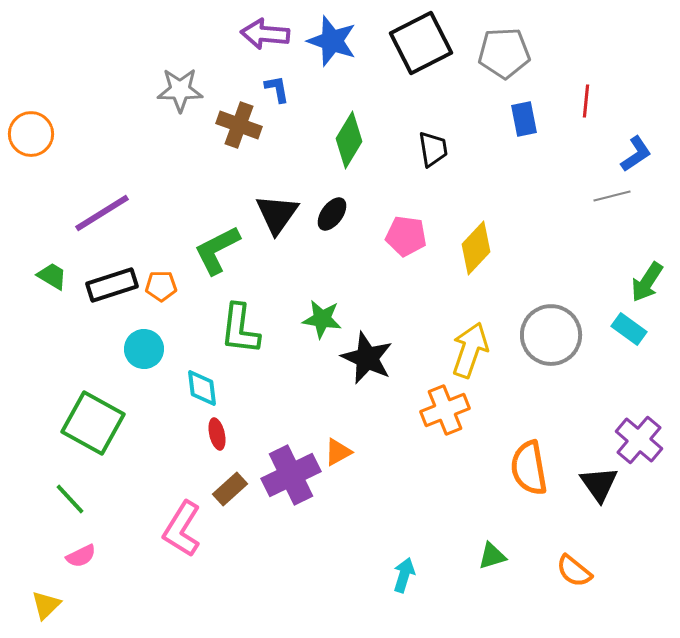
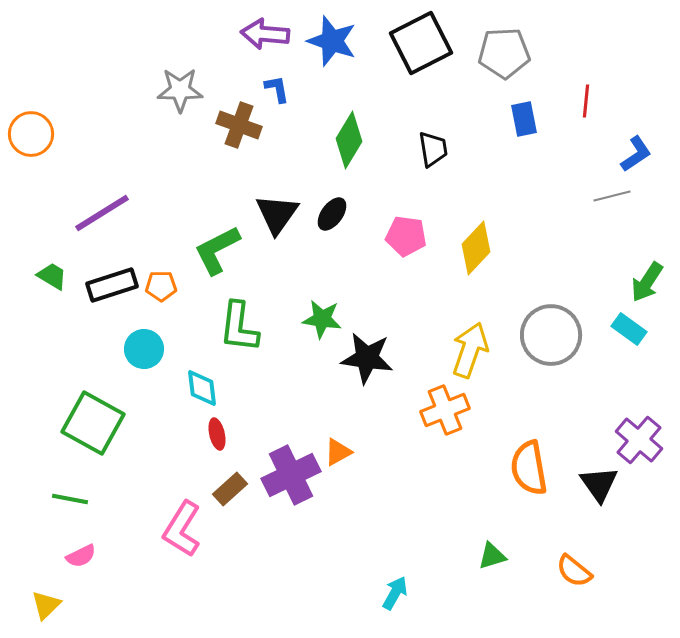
green L-shape at (240, 329): moved 1 px left, 2 px up
black star at (367, 358): rotated 16 degrees counterclockwise
green line at (70, 499): rotated 36 degrees counterclockwise
cyan arrow at (404, 575): moved 9 px left, 18 px down; rotated 12 degrees clockwise
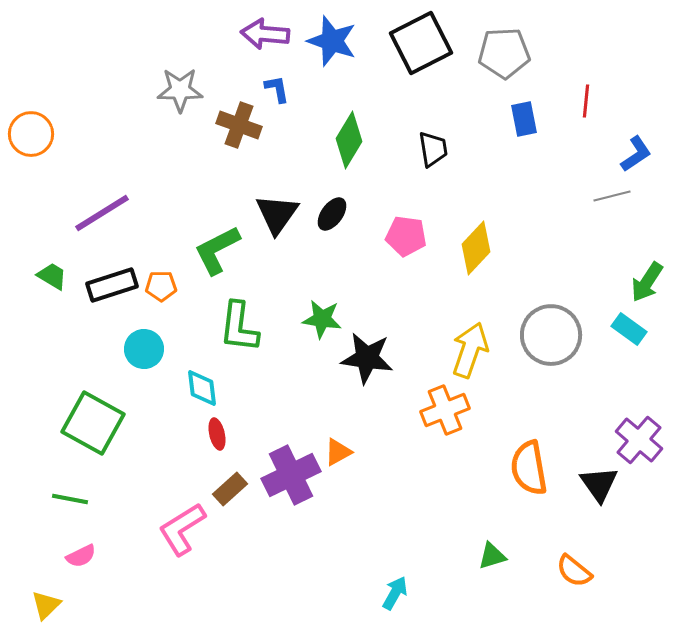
pink L-shape at (182, 529): rotated 26 degrees clockwise
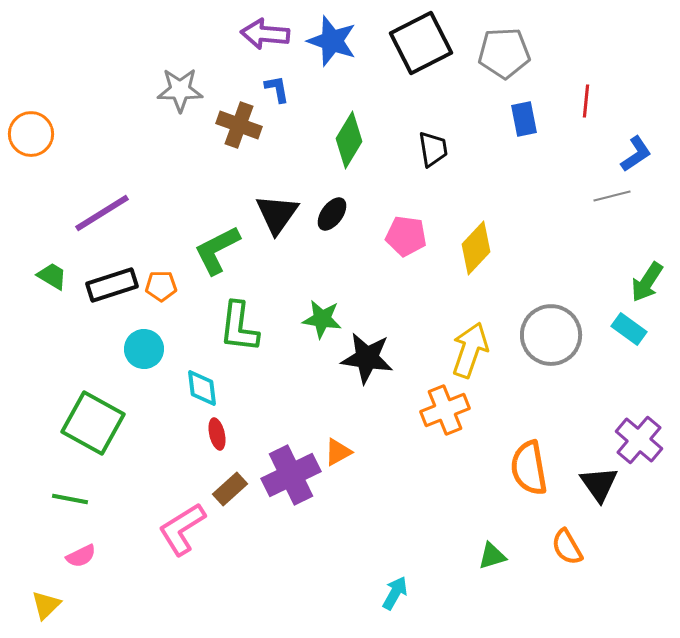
orange semicircle at (574, 571): moved 7 px left, 24 px up; rotated 21 degrees clockwise
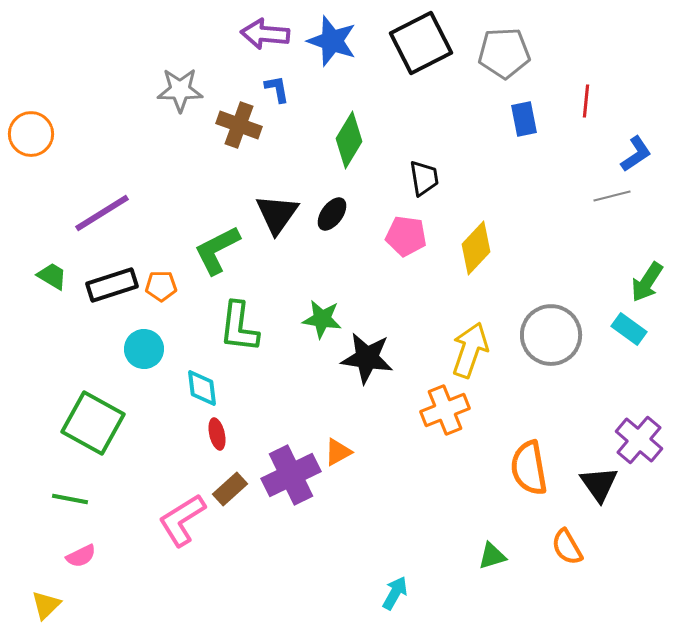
black trapezoid at (433, 149): moved 9 px left, 29 px down
pink L-shape at (182, 529): moved 9 px up
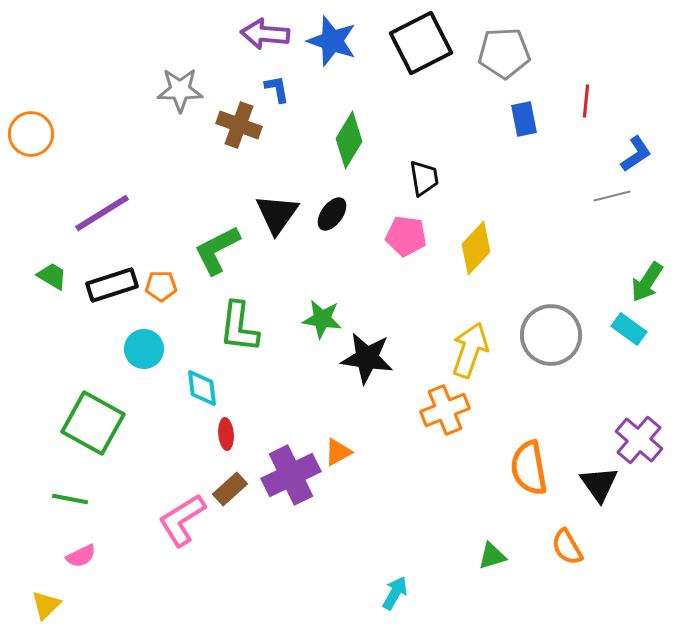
red ellipse at (217, 434): moved 9 px right; rotated 8 degrees clockwise
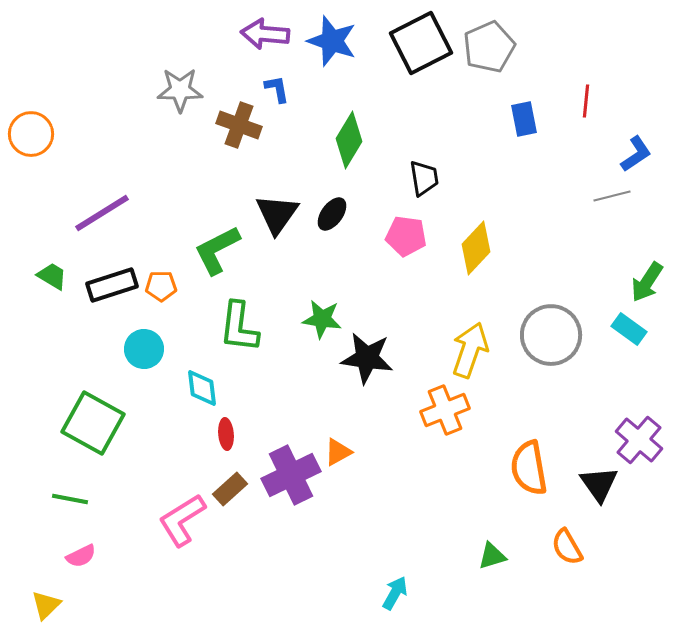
gray pentagon at (504, 53): moved 15 px left, 6 px up; rotated 21 degrees counterclockwise
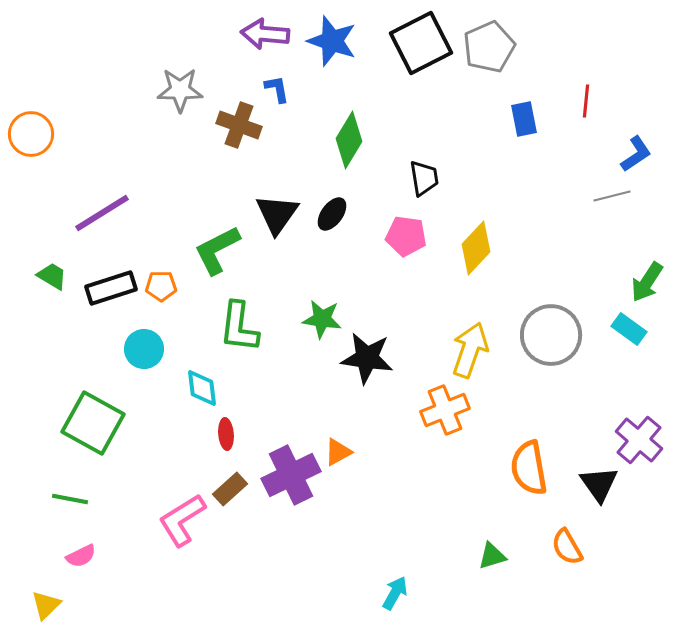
black rectangle at (112, 285): moved 1 px left, 3 px down
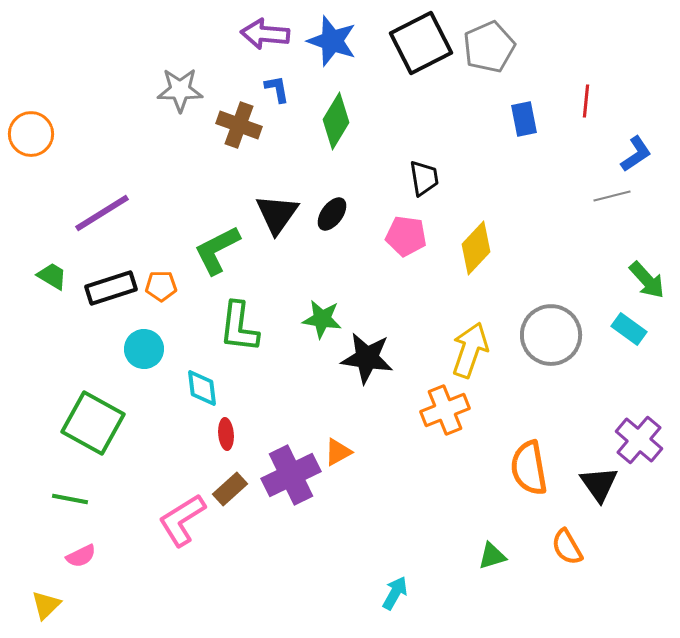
green diamond at (349, 140): moved 13 px left, 19 px up
green arrow at (647, 282): moved 2 px up; rotated 75 degrees counterclockwise
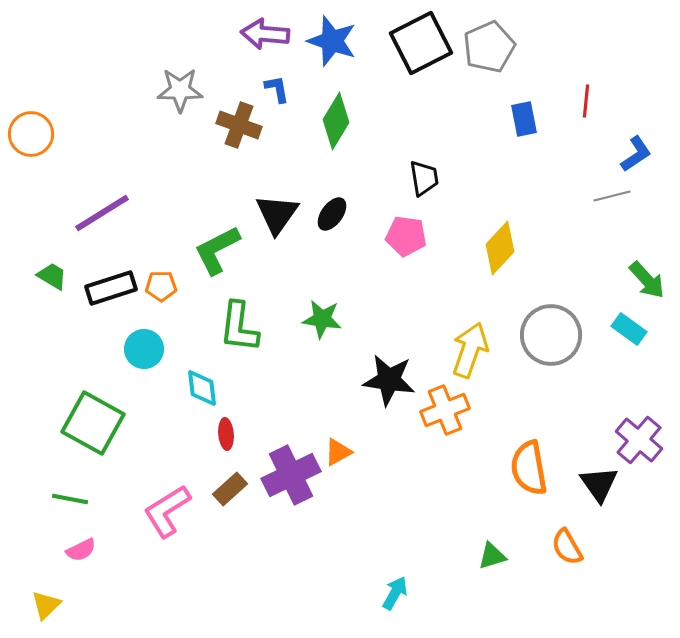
yellow diamond at (476, 248): moved 24 px right
black star at (367, 358): moved 22 px right, 22 px down
pink L-shape at (182, 520): moved 15 px left, 9 px up
pink semicircle at (81, 556): moved 6 px up
